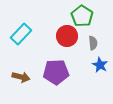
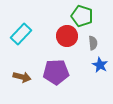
green pentagon: rotated 15 degrees counterclockwise
brown arrow: moved 1 px right
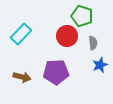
blue star: rotated 21 degrees clockwise
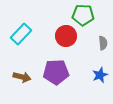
green pentagon: moved 1 px right, 1 px up; rotated 15 degrees counterclockwise
red circle: moved 1 px left
gray semicircle: moved 10 px right
blue star: moved 10 px down
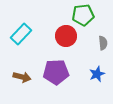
green pentagon: rotated 10 degrees counterclockwise
blue star: moved 3 px left, 1 px up
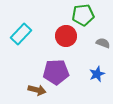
gray semicircle: rotated 64 degrees counterclockwise
brown arrow: moved 15 px right, 13 px down
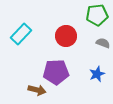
green pentagon: moved 14 px right
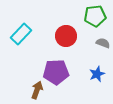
green pentagon: moved 2 px left, 1 px down
brown arrow: rotated 84 degrees counterclockwise
